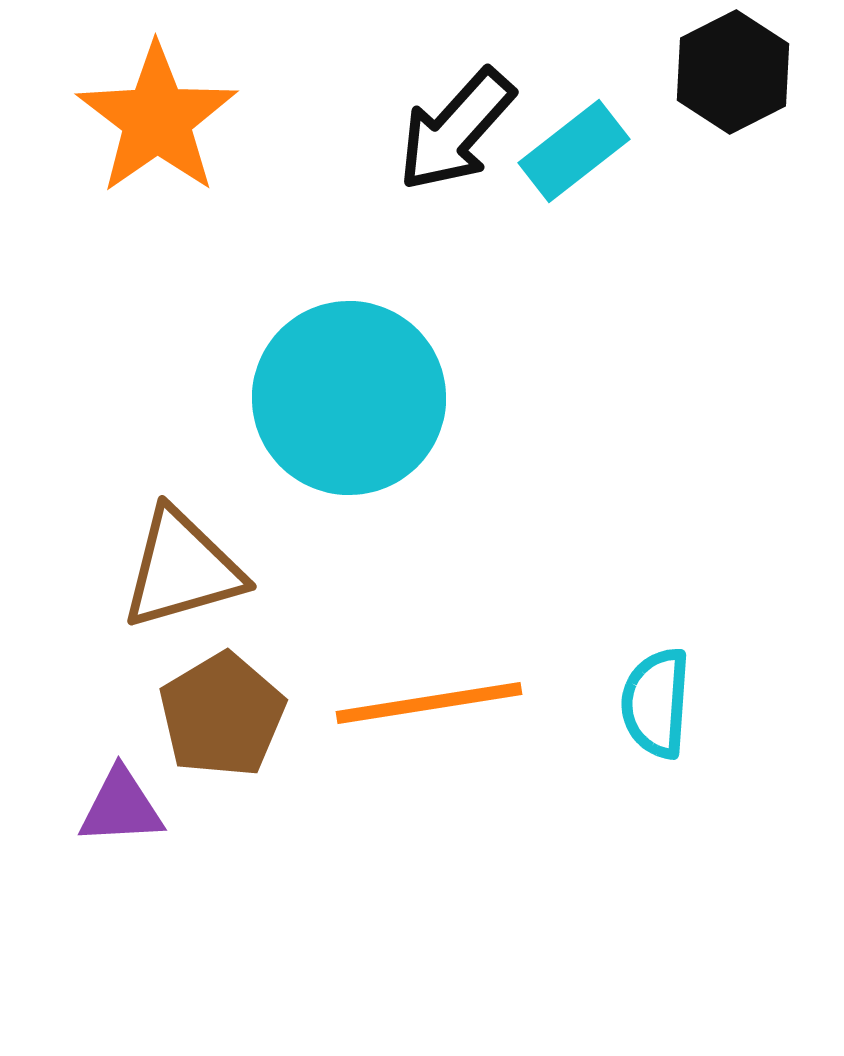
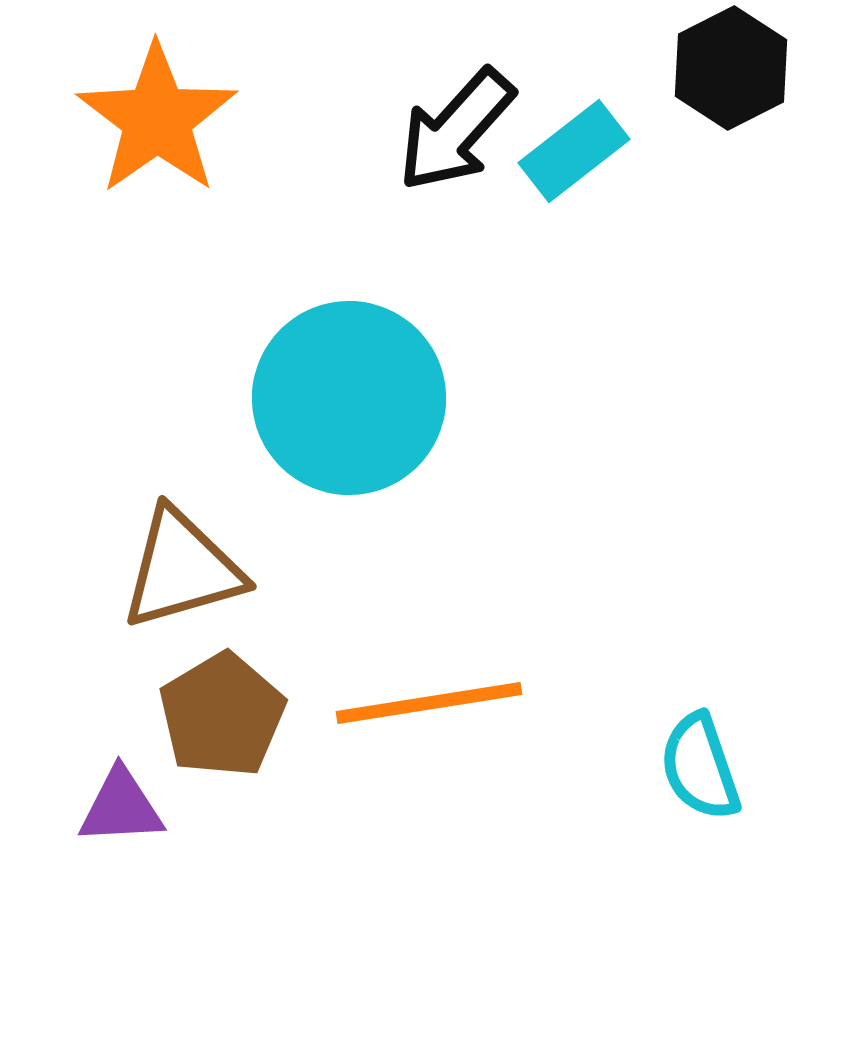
black hexagon: moved 2 px left, 4 px up
cyan semicircle: moved 44 px right, 64 px down; rotated 23 degrees counterclockwise
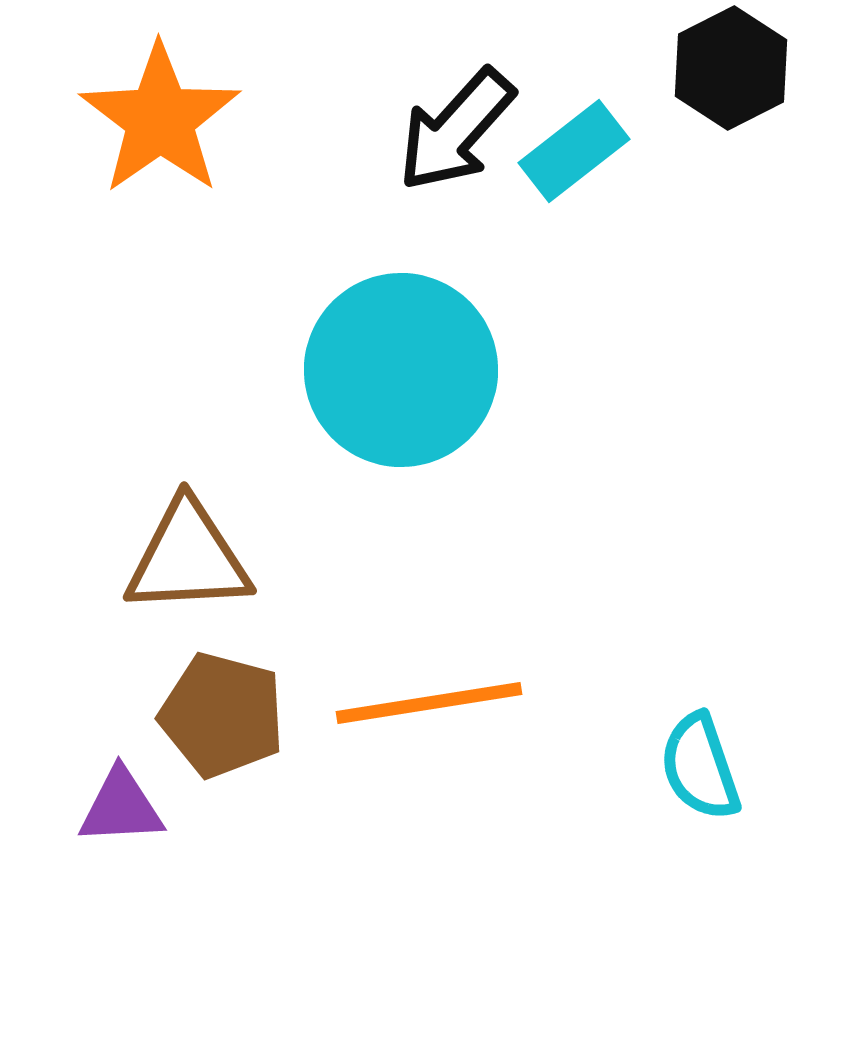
orange star: moved 3 px right
cyan circle: moved 52 px right, 28 px up
brown triangle: moved 6 px right, 11 px up; rotated 13 degrees clockwise
brown pentagon: rotated 26 degrees counterclockwise
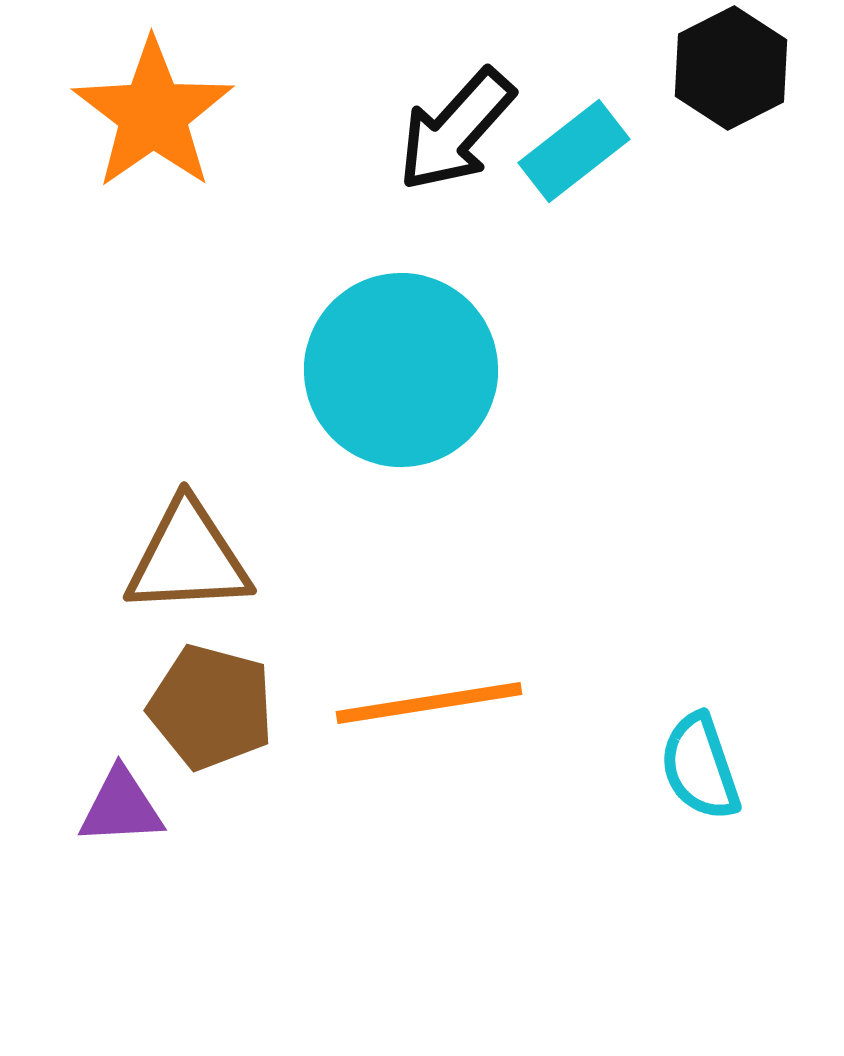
orange star: moved 7 px left, 5 px up
brown pentagon: moved 11 px left, 8 px up
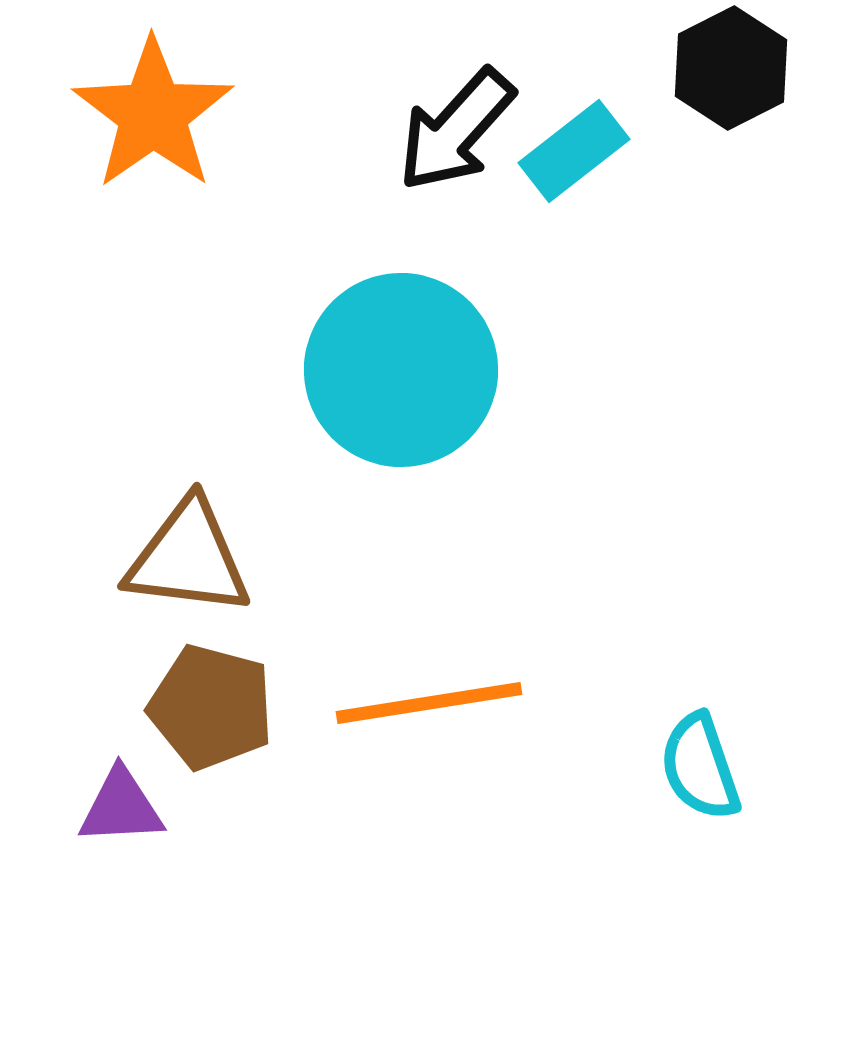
brown triangle: rotated 10 degrees clockwise
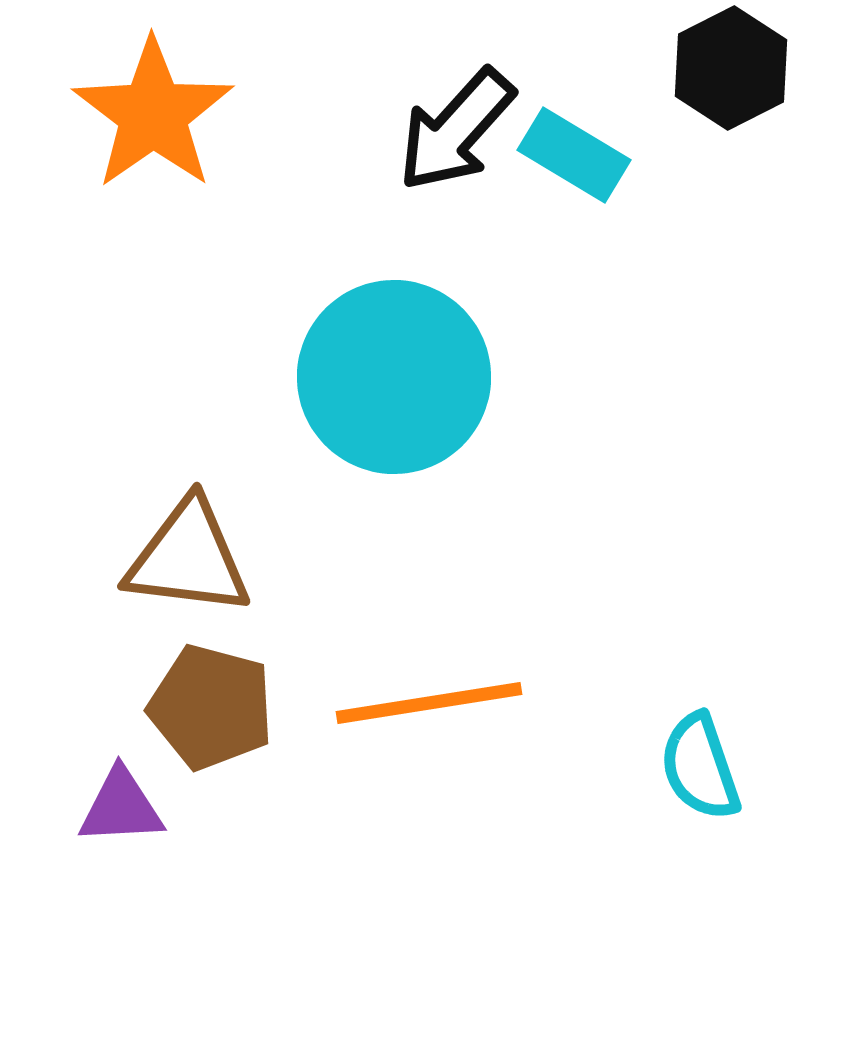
cyan rectangle: moved 4 px down; rotated 69 degrees clockwise
cyan circle: moved 7 px left, 7 px down
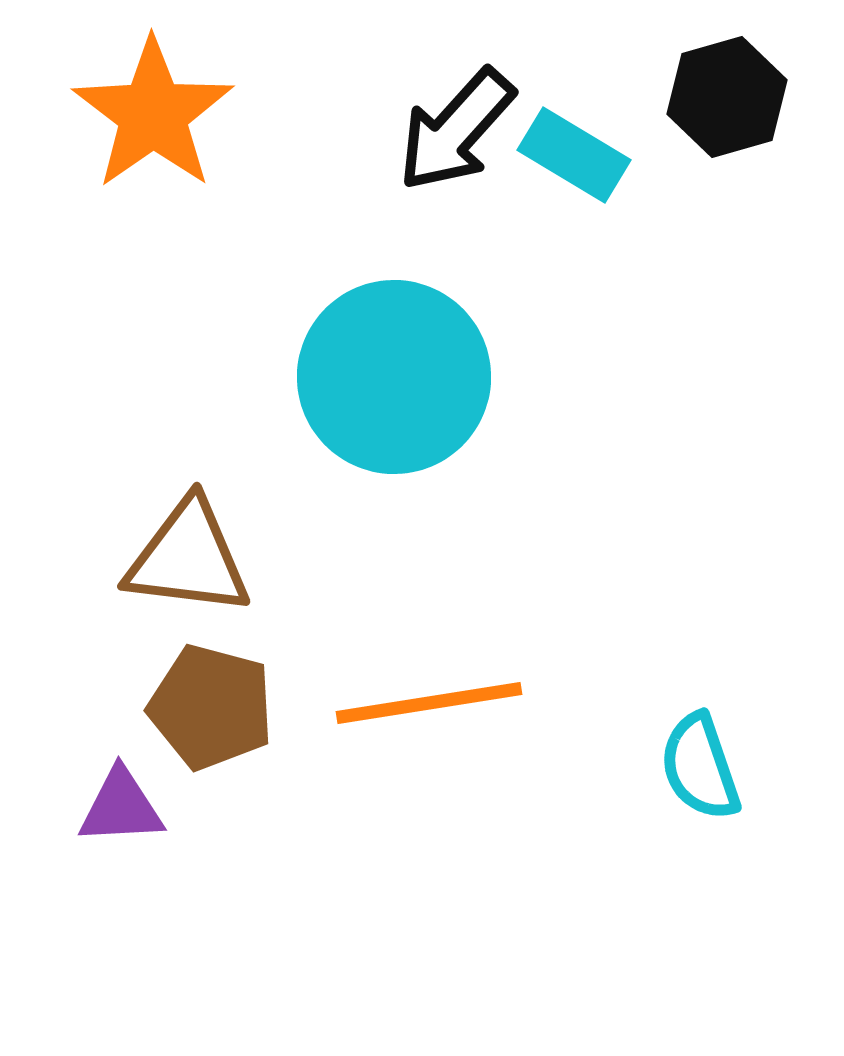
black hexagon: moved 4 px left, 29 px down; rotated 11 degrees clockwise
